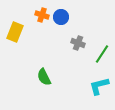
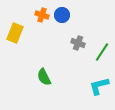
blue circle: moved 1 px right, 2 px up
yellow rectangle: moved 1 px down
green line: moved 2 px up
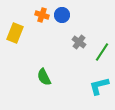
gray cross: moved 1 px right, 1 px up; rotated 16 degrees clockwise
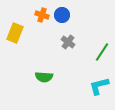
gray cross: moved 11 px left
green semicircle: rotated 60 degrees counterclockwise
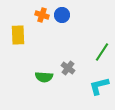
yellow rectangle: moved 3 px right, 2 px down; rotated 24 degrees counterclockwise
gray cross: moved 26 px down
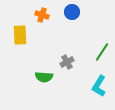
blue circle: moved 10 px right, 3 px up
yellow rectangle: moved 2 px right
gray cross: moved 1 px left, 6 px up; rotated 24 degrees clockwise
cyan L-shape: rotated 45 degrees counterclockwise
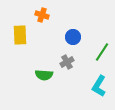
blue circle: moved 1 px right, 25 px down
green semicircle: moved 2 px up
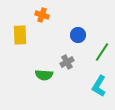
blue circle: moved 5 px right, 2 px up
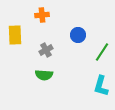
orange cross: rotated 24 degrees counterclockwise
yellow rectangle: moved 5 px left
gray cross: moved 21 px left, 12 px up
cyan L-shape: moved 2 px right; rotated 15 degrees counterclockwise
